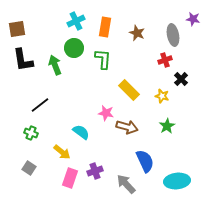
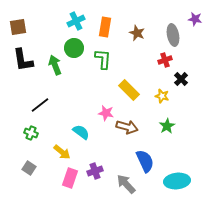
purple star: moved 2 px right
brown square: moved 1 px right, 2 px up
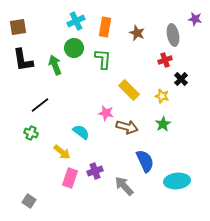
green star: moved 4 px left, 2 px up
gray square: moved 33 px down
gray arrow: moved 2 px left, 2 px down
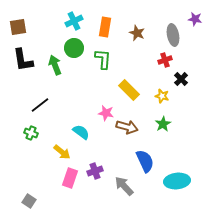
cyan cross: moved 2 px left
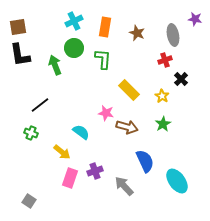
black L-shape: moved 3 px left, 5 px up
yellow star: rotated 16 degrees clockwise
cyan ellipse: rotated 60 degrees clockwise
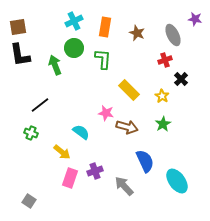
gray ellipse: rotated 15 degrees counterclockwise
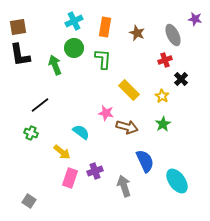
gray arrow: rotated 25 degrees clockwise
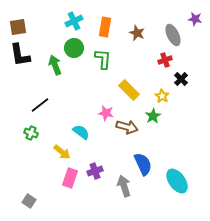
green star: moved 10 px left, 8 px up
blue semicircle: moved 2 px left, 3 px down
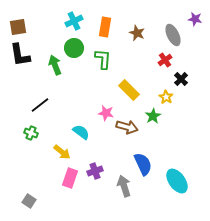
red cross: rotated 16 degrees counterclockwise
yellow star: moved 4 px right, 1 px down
